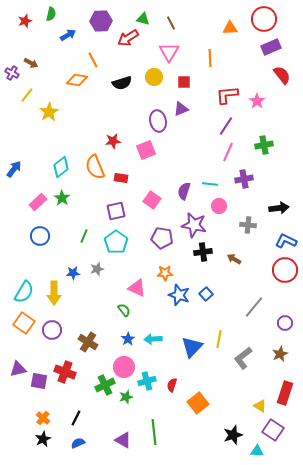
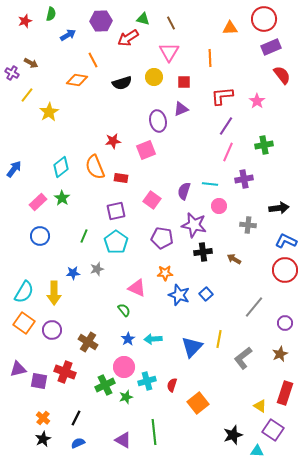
red L-shape at (227, 95): moved 5 px left, 1 px down
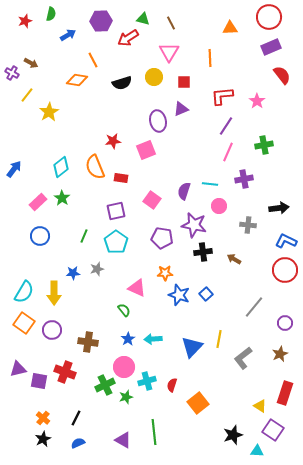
red circle at (264, 19): moved 5 px right, 2 px up
brown cross at (88, 342): rotated 24 degrees counterclockwise
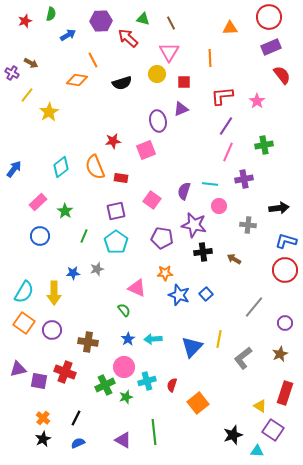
red arrow at (128, 38): rotated 75 degrees clockwise
yellow circle at (154, 77): moved 3 px right, 3 px up
green star at (62, 198): moved 3 px right, 13 px down
blue L-shape at (286, 241): rotated 10 degrees counterclockwise
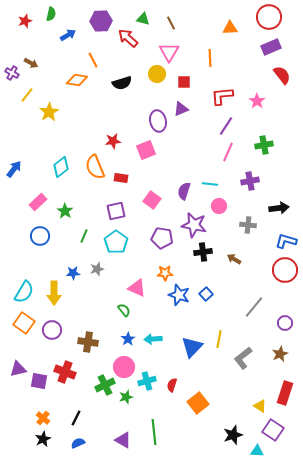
purple cross at (244, 179): moved 6 px right, 2 px down
